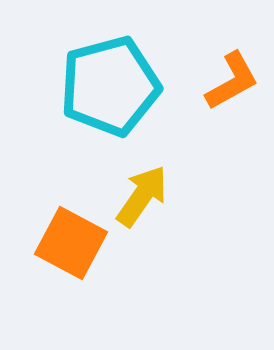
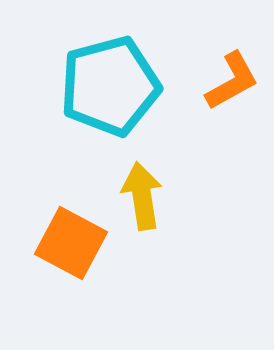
yellow arrow: rotated 44 degrees counterclockwise
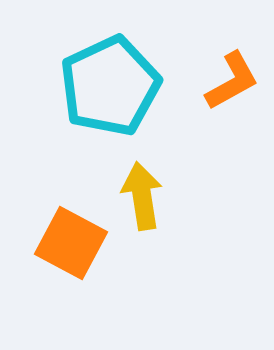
cyan pentagon: rotated 10 degrees counterclockwise
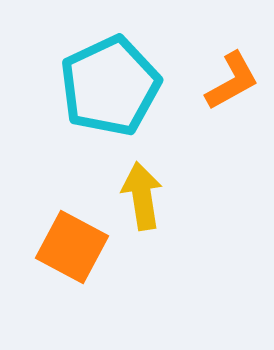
orange square: moved 1 px right, 4 px down
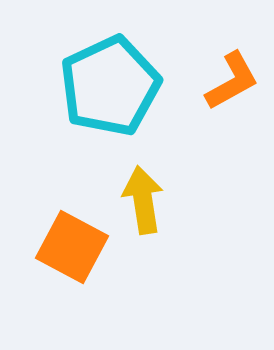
yellow arrow: moved 1 px right, 4 px down
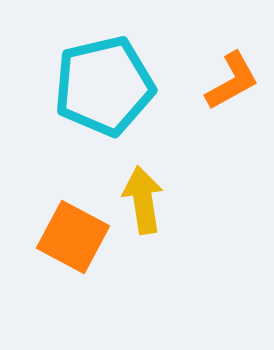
cyan pentagon: moved 6 px left; rotated 12 degrees clockwise
orange square: moved 1 px right, 10 px up
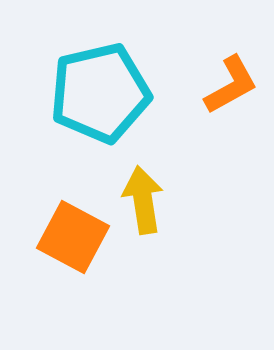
orange L-shape: moved 1 px left, 4 px down
cyan pentagon: moved 4 px left, 7 px down
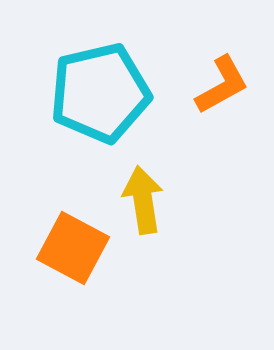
orange L-shape: moved 9 px left
orange square: moved 11 px down
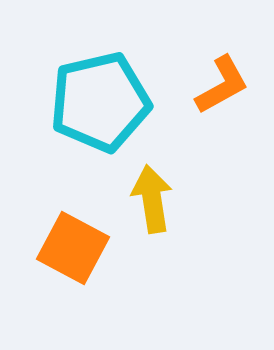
cyan pentagon: moved 9 px down
yellow arrow: moved 9 px right, 1 px up
